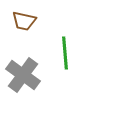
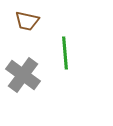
brown trapezoid: moved 3 px right
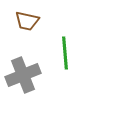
gray cross: rotated 32 degrees clockwise
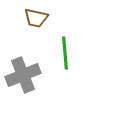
brown trapezoid: moved 9 px right, 3 px up
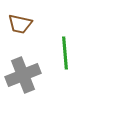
brown trapezoid: moved 16 px left, 6 px down
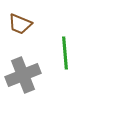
brown trapezoid: rotated 10 degrees clockwise
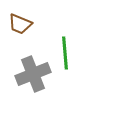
gray cross: moved 10 px right, 1 px up
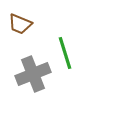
green line: rotated 12 degrees counterclockwise
